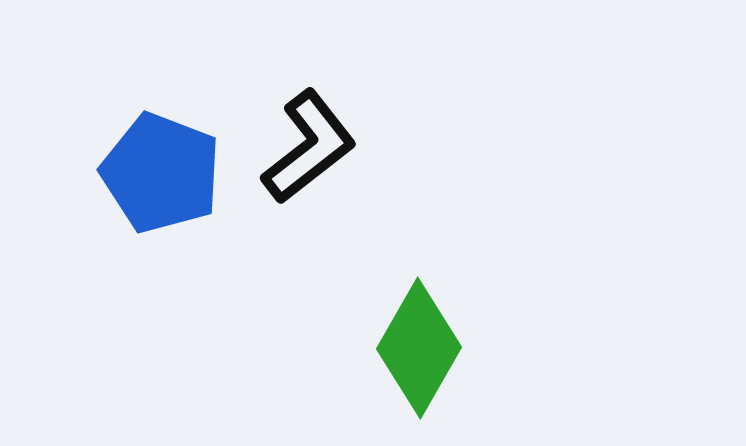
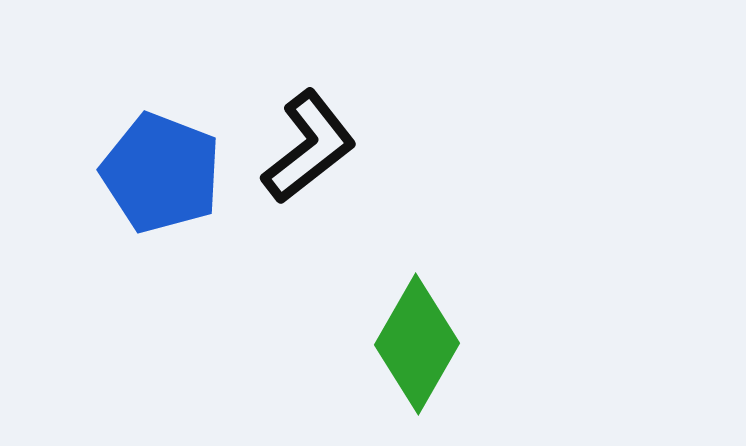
green diamond: moved 2 px left, 4 px up
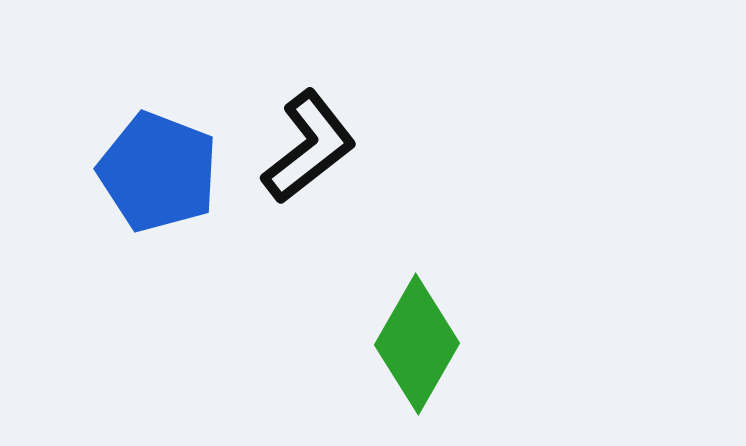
blue pentagon: moved 3 px left, 1 px up
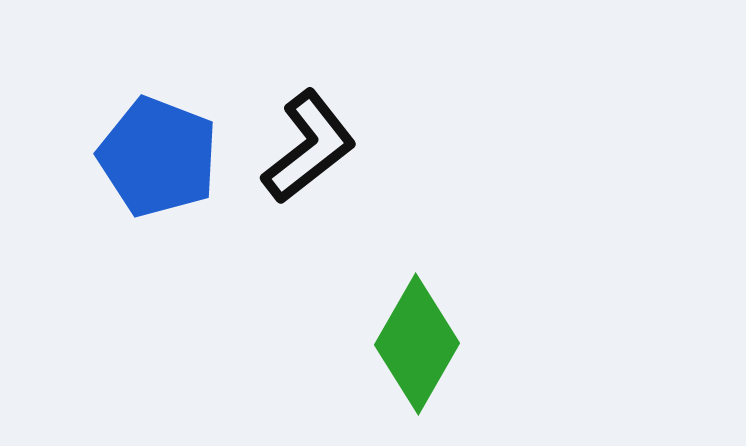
blue pentagon: moved 15 px up
